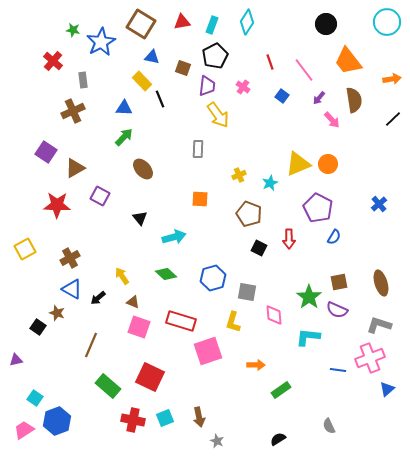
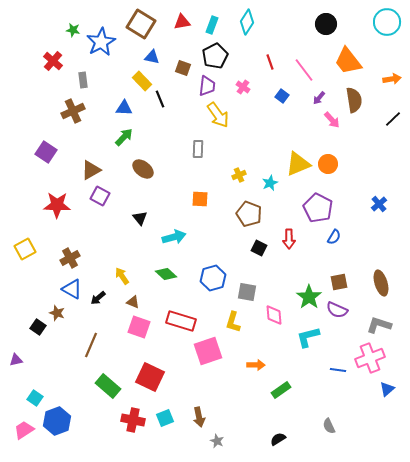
brown triangle at (75, 168): moved 16 px right, 2 px down
brown ellipse at (143, 169): rotated 10 degrees counterclockwise
cyan L-shape at (308, 337): rotated 20 degrees counterclockwise
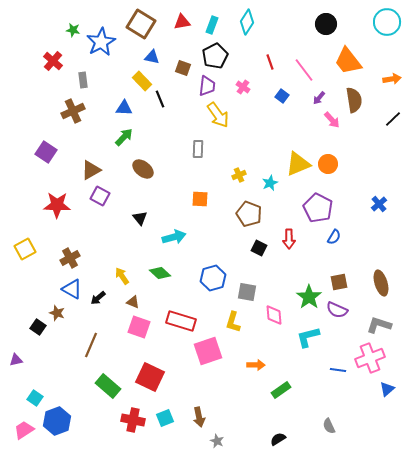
green diamond at (166, 274): moved 6 px left, 1 px up
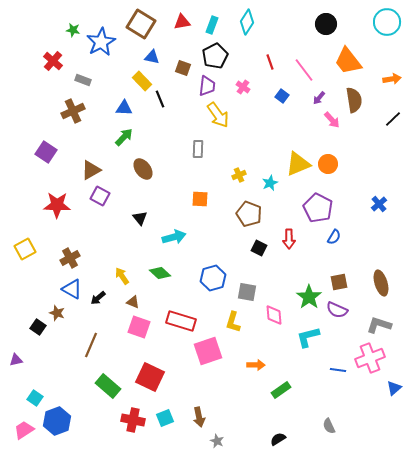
gray rectangle at (83, 80): rotated 63 degrees counterclockwise
brown ellipse at (143, 169): rotated 15 degrees clockwise
blue triangle at (387, 389): moved 7 px right, 1 px up
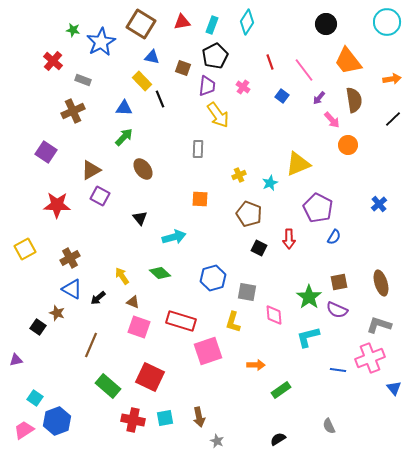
orange circle at (328, 164): moved 20 px right, 19 px up
blue triangle at (394, 388): rotated 28 degrees counterclockwise
cyan square at (165, 418): rotated 12 degrees clockwise
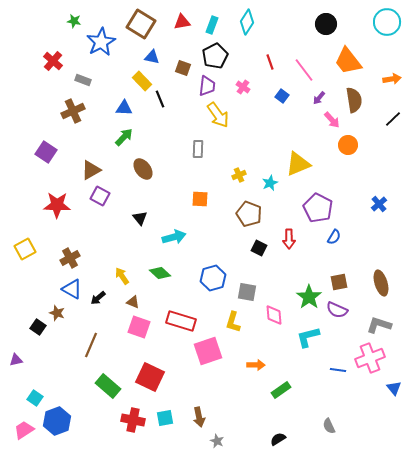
green star at (73, 30): moved 1 px right, 9 px up
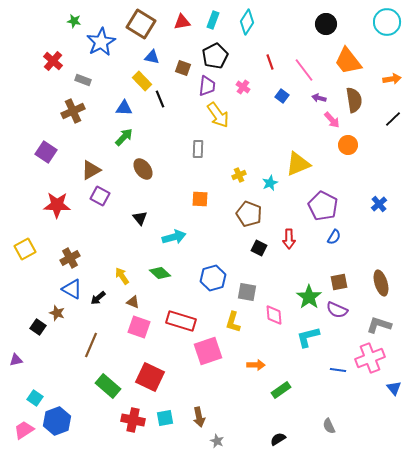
cyan rectangle at (212, 25): moved 1 px right, 5 px up
purple arrow at (319, 98): rotated 64 degrees clockwise
purple pentagon at (318, 208): moved 5 px right, 2 px up
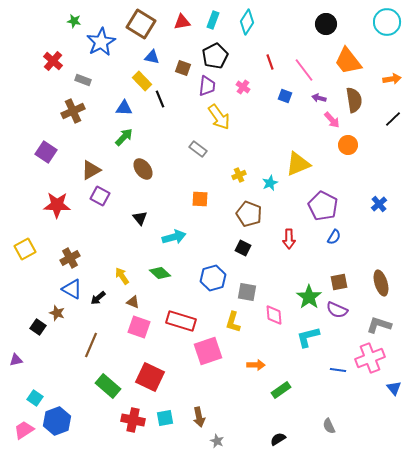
blue square at (282, 96): moved 3 px right; rotated 16 degrees counterclockwise
yellow arrow at (218, 115): moved 1 px right, 2 px down
gray rectangle at (198, 149): rotated 54 degrees counterclockwise
black square at (259, 248): moved 16 px left
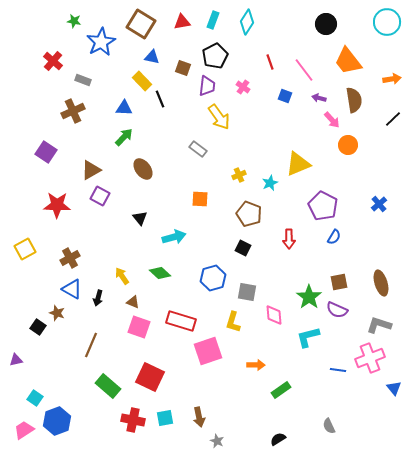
black arrow at (98, 298): rotated 35 degrees counterclockwise
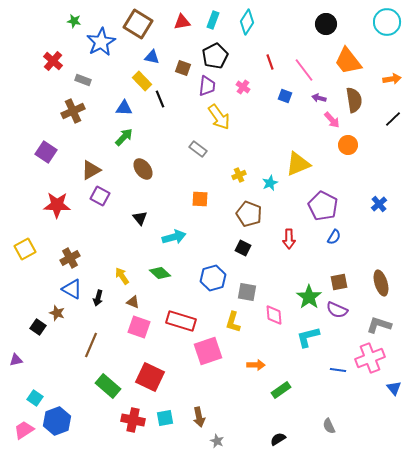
brown square at (141, 24): moved 3 px left
